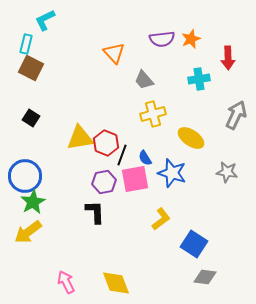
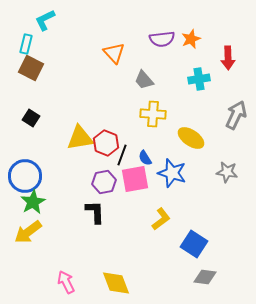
yellow cross: rotated 20 degrees clockwise
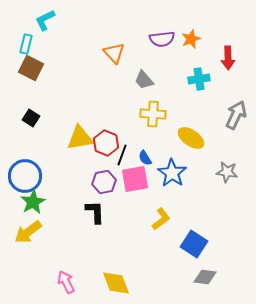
blue star: rotated 16 degrees clockwise
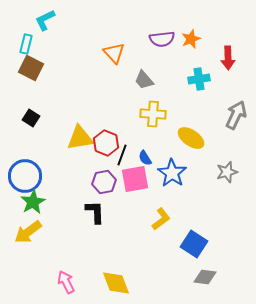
gray star: rotated 25 degrees counterclockwise
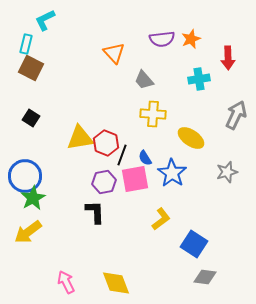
green star: moved 4 px up
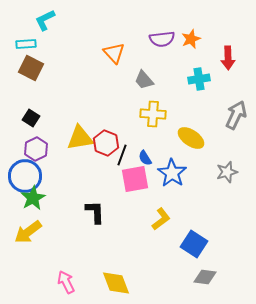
cyan rectangle: rotated 72 degrees clockwise
purple hexagon: moved 68 px left, 33 px up; rotated 15 degrees counterclockwise
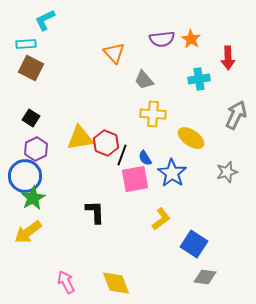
orange star: rotated 18 degrees counterclockwise
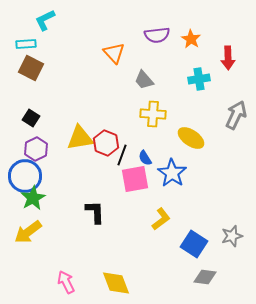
purple semicircle: moved 5 px left, 4 px up
gray star: moved 5 px right, 64 px down
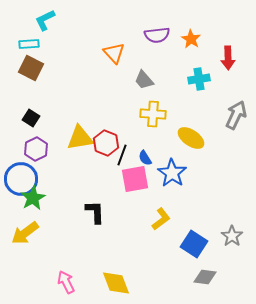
cyan rectangle: moved 3 px right
blue circle: moved 4 px left, 3 px down
yellow arrow: moved 3 px left, 1 px down
gray star: rotated 20 degrees counterclockwise
